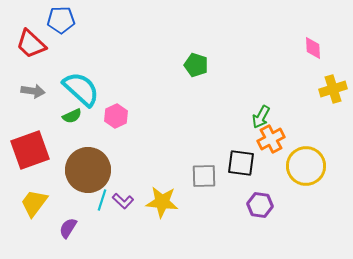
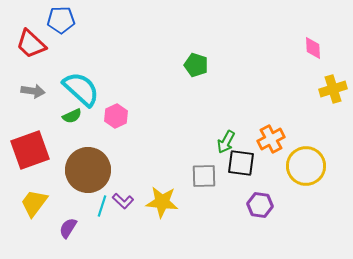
green arrow: moved 35 px left, 25 px down
cyan line: moved 6 px down
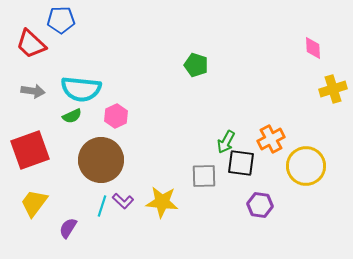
cyan semicircle: rotated 144 degrees clockwise
brown circle: moved 13 px right, 10 px up
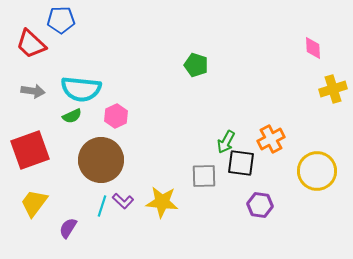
yellow circle: moved 11 px right, 5 px down
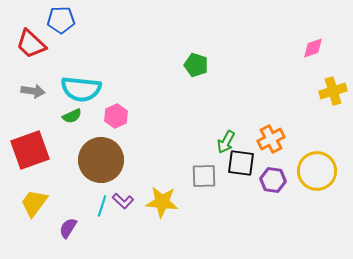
pink diamond: rotated 75 degrees clockwise
yellow cross: moved 2 px down
purple hexagon: moved 13 px right, 25 px up
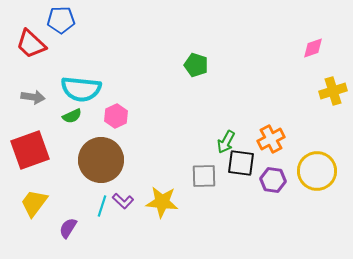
gray arrow: moved 6 px down
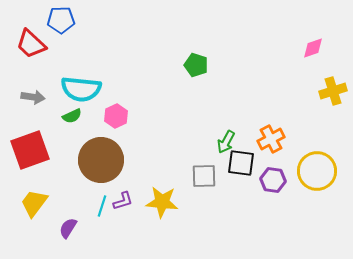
purple L-shape: rotated 60 degrees counterclockwise
